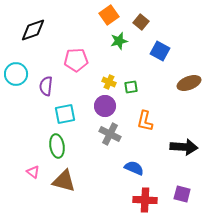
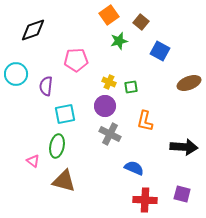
green ellipse: rotated 20 degrees clockwise
pink triangle: moved 11 px up
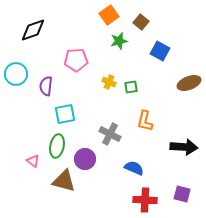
purple circle: moved 20 px left, 53 px down
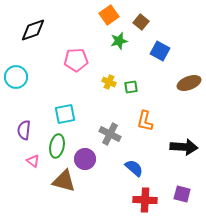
cyan circle: moved 3 px down
purple semicircle: moved 22 px left, 44 px down
blue semicircle: rotated 18 degrees clockwise
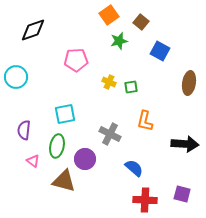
brown ellipse: rotated 60 degrees counterclockwise
black arrow: moved 1 px right, 3 px up
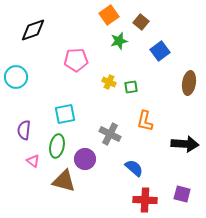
blue square: rotated 24 degrees clockwise
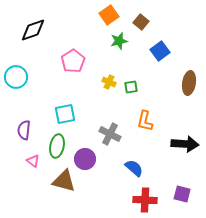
pink pentagon: moved 3 px left, 1 px down; rotated 30 degrees counterclockwise
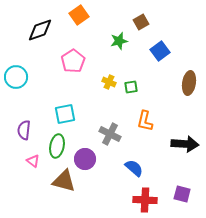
orange square: moved 30 px left
brown square: rotated 21 degrees clockwise
black diamond: moved 7 px right
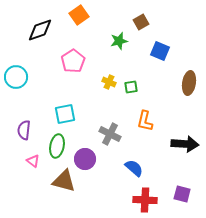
blue square: rotated 30 degrees counterclockwise
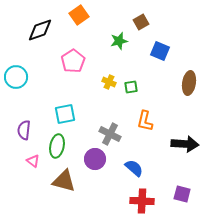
purple circle: moved 10 px right
red cross: moved 3 px left, 1 px down
